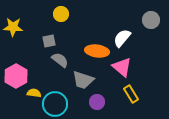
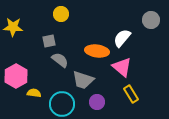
cyan circle: moved 7 px right
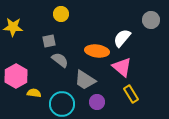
gray trapezoid: moved 2 px right; rotated 15 degrees clockwise
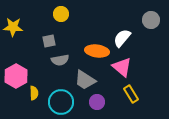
gray semicircle: rotated 132 degrees clockwise
yellow semicircle: rotated 80 degrees clockwise
cyan circle: moved 1 px left, 2 px up
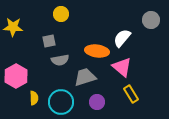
gray trapezoid: moved 3 px up; rotated 130 degrees clockwise
yellow semicircle: moved 5 px down
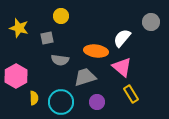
yellow circle: moved 2 px down
gray circle: moved 2 px down
yellow star: moved 6 px right, 1 px down; rotated 12 degrees clockwise
gray square: moved 2 px left, 3 px up
orange ellipse: moved 1 px left
gray semicircle: rotated 18 degrees clockwise
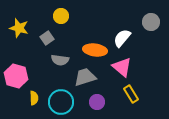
gray square: rotated 24 degrees counterclockwise
orange ellipse: moved 1 px left, 1 px up
pink hexagon: rotated 15 degrees counterclockwise
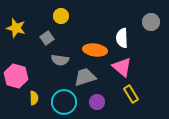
yellow star: moved 3 px left
white semicircle: rotated 42 degrees counterclockwise
cyan circle: moved 3 px right
